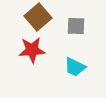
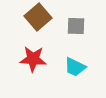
red star: moved 1 px right, 9 px down; rotated 8 degrees clockwise
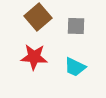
red star: moved 1 px right, 2 px up
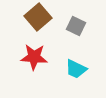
gray square: rotated 24 degrees clockwise
cyan trapezoid: moved 1 px right, 2 px down
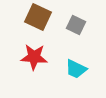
brown square: rotated 24 degrees counterclockwise
gray square: moved 1 px up
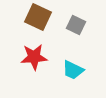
red star: rotated 8 degrees counterclockwise
cyan trapezoid: moved 3 px left, 1 px down
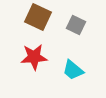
cyan trapezoid: rotated 15 degrees clockwise
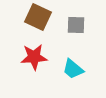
gray square: rotated 24 degrees counterclockwise
cyan trapezoid: moved 1 px up
